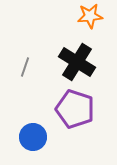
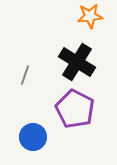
gray line: moved 8 px down
purple pentagon: rotated 9 degrees clockwise
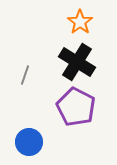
orange star: moved 10 px left, 6 px down; rotated 30 degrees counterclockwise
purple pentagon: moved 1 px right, 2 px up
blue circle: moved 4 px left, 5 px down
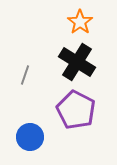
purple pentagon: moved 3 px down
blue circle: moved 1 px right, 5 px up
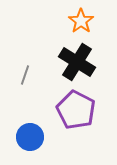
orange star: moved 1 px right, 1 px up
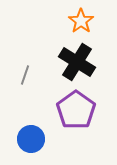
purple pentagon: rotated 9 degrees clockwise
blue circle: moved 1 px right, 2 px down
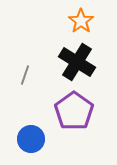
purple pentagon: moved 2 px left, 1 px down
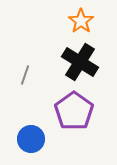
black cross: moved 3 px right
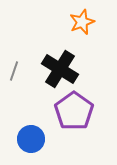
orange star: moved 1 px right, 1 px down; rotated 15 degrees clockwise
black cross: moved 20 px left, 7 px down
gray line: moved 11 px left, 4 px up
